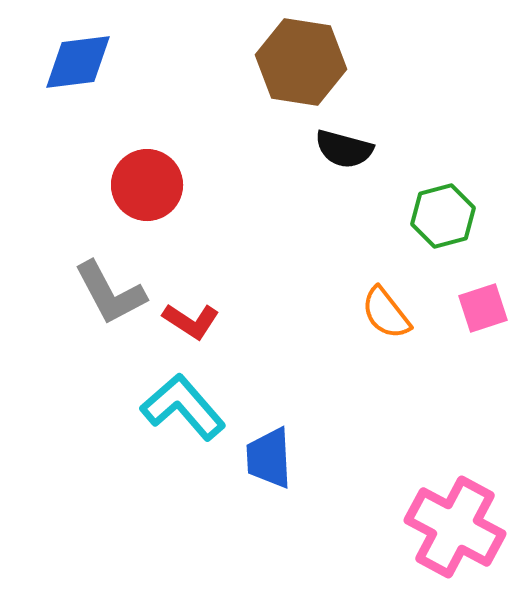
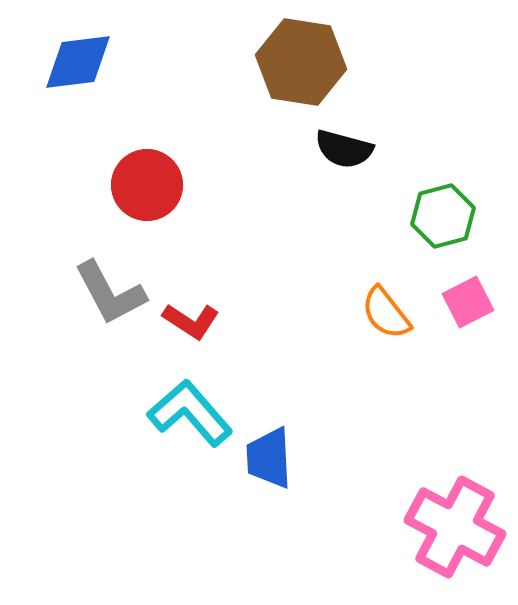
pink square: moved 15 px left, 6 px up; rotated 9 degrees counterclockwise
cyan L-shape: moved 7 px right, 6 px down
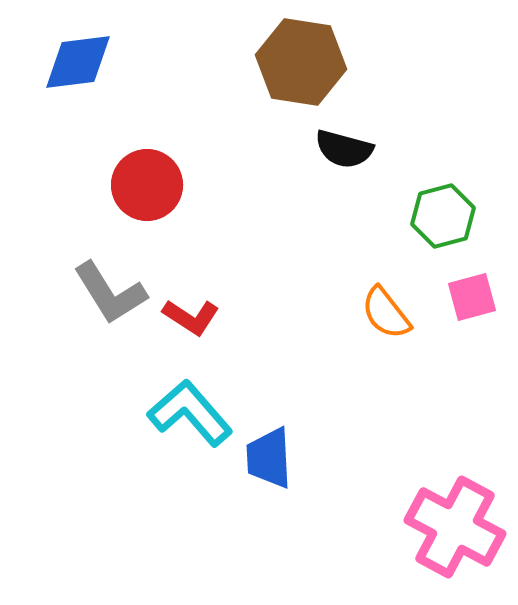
gray L-shape: rotated 4 degrees counterclockwise
pink square: moved 4 px right, 5 px up; rotated 12 degrees clockwise
red L-shape: moved 4 px up
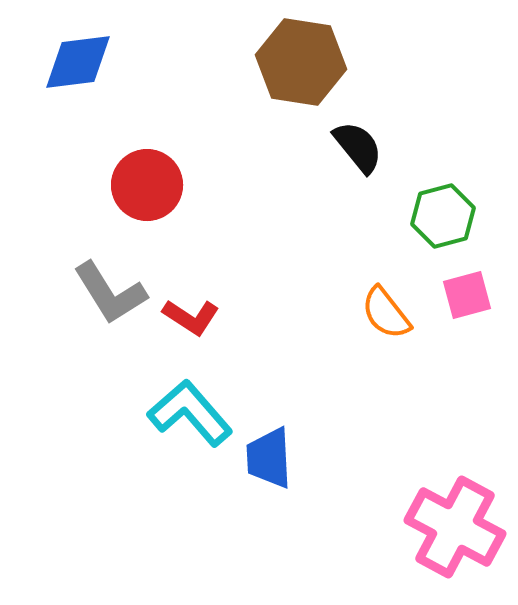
black semicircle: moved 14 px right, 2 px up; rotated 144 degrees counterclockwise
pink square: moved 5 px left, 2 px up
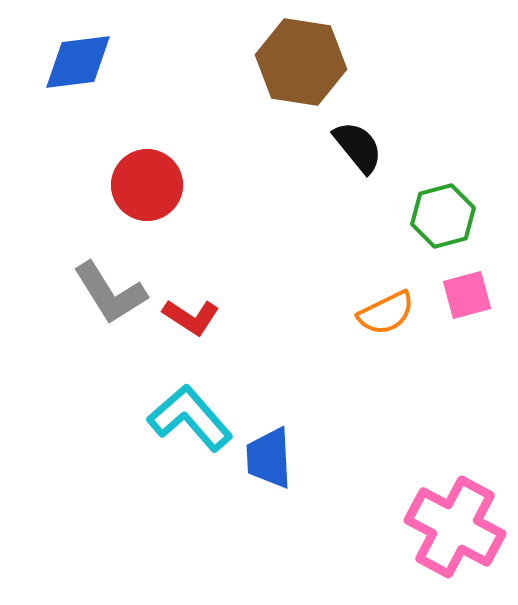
orange semicircle: rotated 78 degrees counterclockwise
cyan L-shape: moved 5 px down
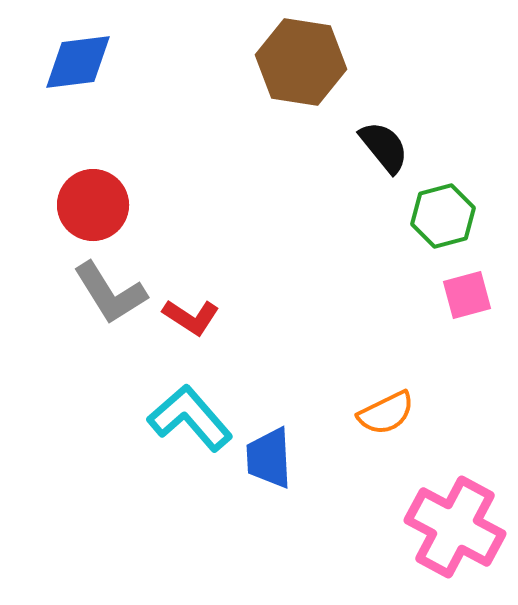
black semicircle: moved 26 px right
red circle: moved 54 px left, 20 px down
orange semicircle: moved 100 px down
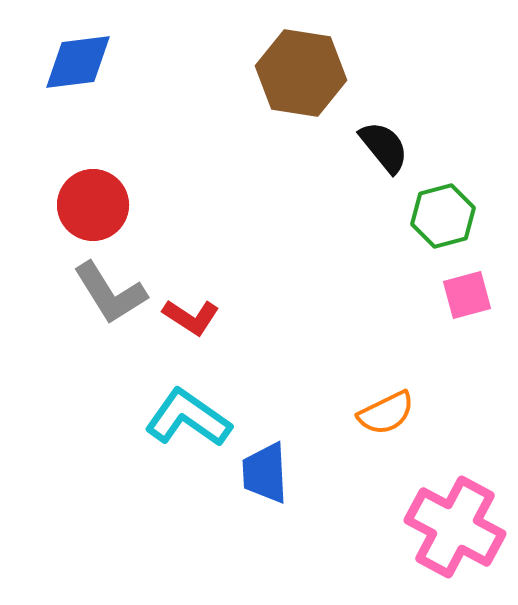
brown hexagon: moved 11 px down
cyan L-shape: moved 2 px left; rotated 14 degrees counterclockwise
blue trapezoid: moved 4 px left, 15 px down
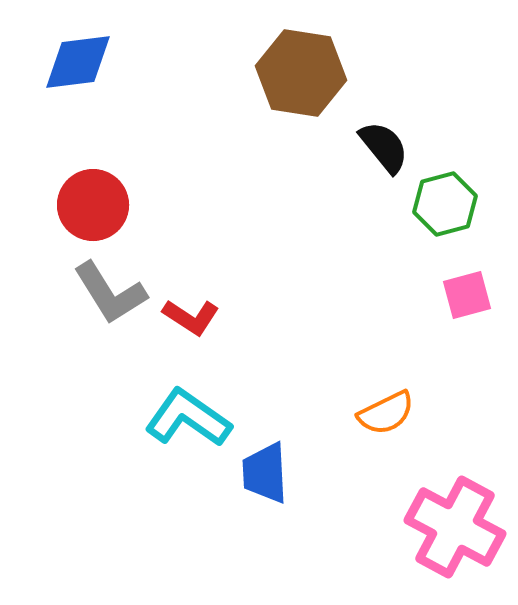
green hexagon: moved 2 px right, 12 px up
